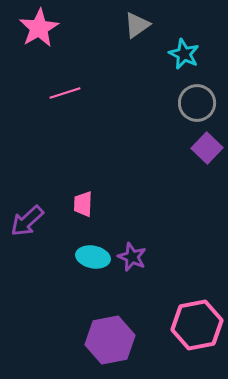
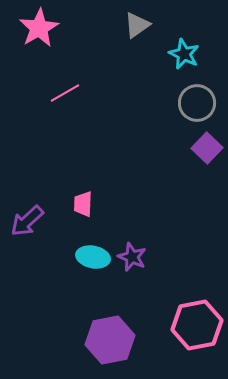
pink line: rotated 12 degrees counterclockwise
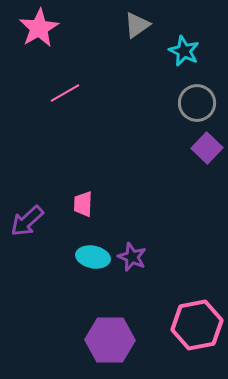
cyan star: moved 3 px up
purple hexagon: rotated 12 degrees clockwise
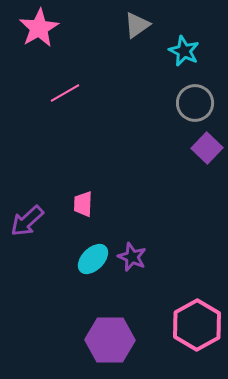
gray circle: moved 2 px left
cyan ellipse: moved 2 px down; rotated 56 degrees counterclockwise
pink hexagon: rotated 18 degrees counterclockwise
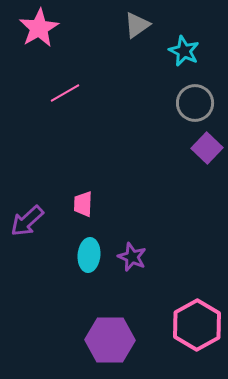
cyan ellipse: moved 4 px left, 4 px up; rotated 40 degrees counterclockwise
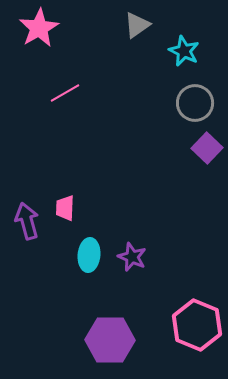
pink trapezoid: moved 18 px left, 4 px down
purple arrow: rotated 117 degrees clockwise
pink hexagon: rotated 9 degrees counterclockwise
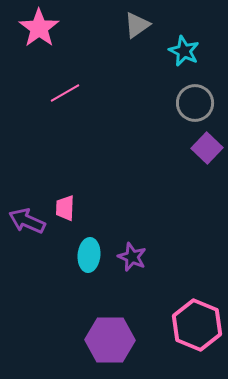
pink star: rotated 6 degrees counterclockwise
purple arrow: rotated 51 degrees counterclockwise
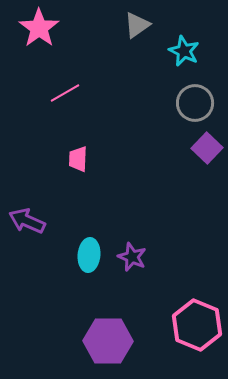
pink trapezoid: moved 13 px right, 49 px up
purple hexagon: moved 2 px left, 1 px down
